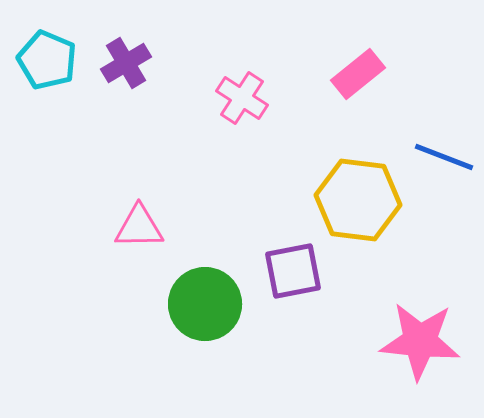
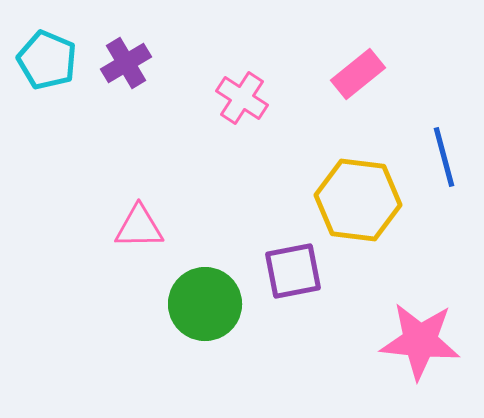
blue line: rotated 54 degrees clockwise
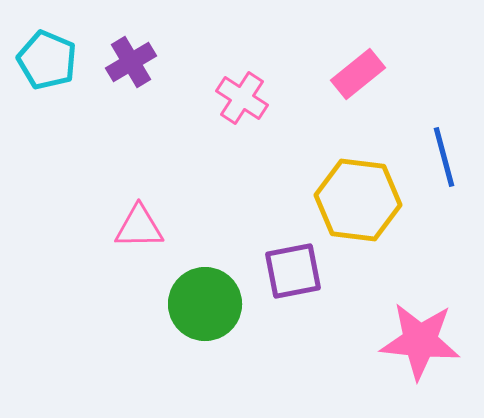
purple cross: moved 5 px right, 1 px up
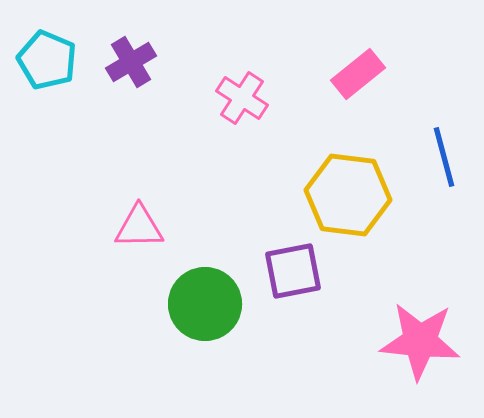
yellow hexagon: moved 10 px left, 5 px up
